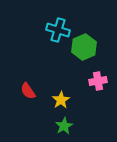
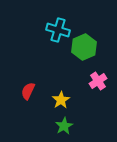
pink cross: rotated 24 degrees counterclockwise
red semicircle: rotated 60 degrees clockwise
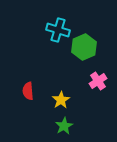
red semicircle: rotated 30 degrees counterclockwise
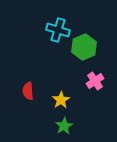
pink cross: moved 3 px left
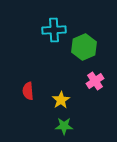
cyan cross: moved 4 px left; rotated 20 degrees counterclockwise
green star: rotated 30 degrees clockwise
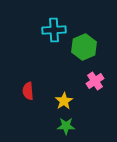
yellow star: moved 3 px right, 1 px down
green star: moved 2 px right
